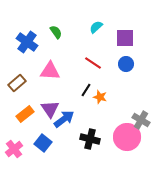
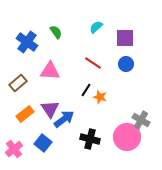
brown rectangle: moved 1 px right
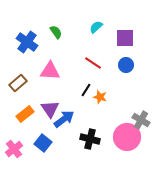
blue circle: moved 1 px down
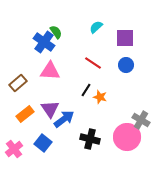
blue cross: moved 17 px right
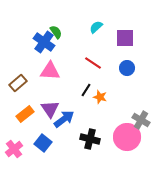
blue circle: moved 1 px right, 3 px down
